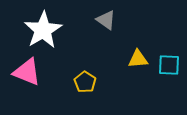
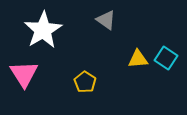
cyan square: moved 3 px left, 7 px up; rotated 30 degrees clockwise
pink triangle: moved 3 px left, 2 px down; rotated 36 degrees clockwise
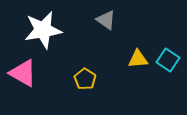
white star: rotated 21 degrees clockwise
cyan square: moved 2 px right, 2 px down
pink triangle: moved 1 px left, 1 px up; rotated 28 degrees counterclockwise
yellow pentagon: moved 3 px up
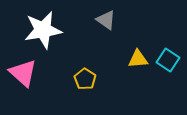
pink triangle: rotated 12 degrees clockwise
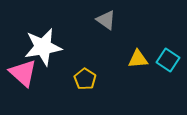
white star: moved 17 px down
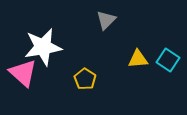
gray triangle: rotated 40 degrees clockwise
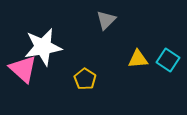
pink triangle: moved 4 px up
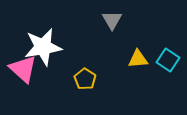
gray triangle: moved 6 px right; rotated 15 degrees counterclockwise
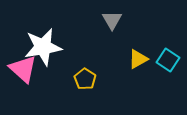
yellow triangle: rotated 25 degrees counterclockwise
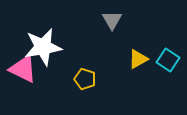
pink triangle: rotated 16 degrees counterclockwise
yellow pentagon: rotated 15 degrees counterclockwise
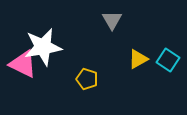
pink triangle: moved 5 px up
yellow pentagon: moved 2 px right
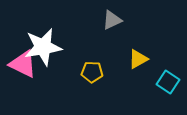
gray triangle: rotated 35 degrees clockwise
cyan square: moved 22 px down
yellow pentagon: moved 5 px right, 7 px up; rotated 15 degrees counterclockwise
